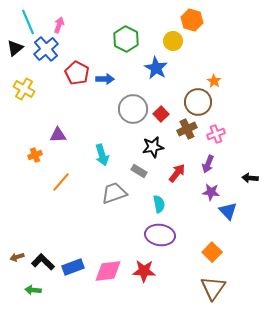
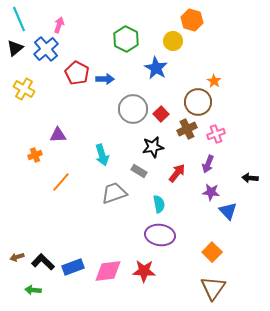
cyan line: moved 9 px left, 3 px up
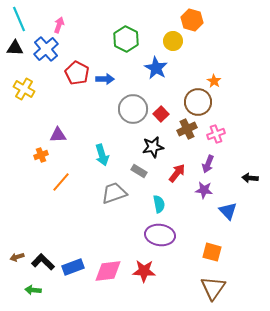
black triangle: rotated 42 degrees clockwise
orange cross: moved 6 px right
purple star: moved 7 px left, 2 px up
orange square: rotated 30 degrees counterclockwise
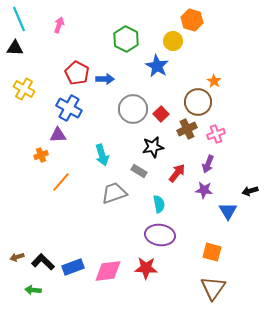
blue cross: moved 23 px right, 59 px down; rotated 20 degrees counterclockwise
blue star: moved 1 px right, 2 px up
black arrow: moved 13 px down; rotated 21 degrees counterclockwise
blue triangle: rotated 12 degrees clockwise
red star: moved 2 px right, 3 px up
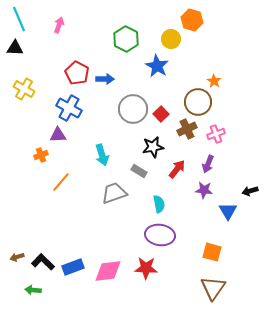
yellow circle: moved 2 px left, 2 px up
red arrow: moved 4 px up
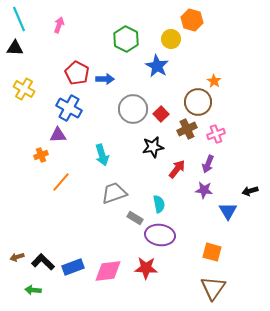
gray rectangle: moved 4 px left, 47 px down
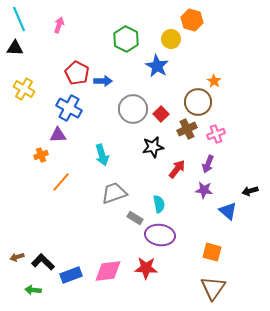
blue arrow: moved 2 px left, 2 px down
blue triangle: rotated 18 degrees counterclockwise
blue rectangle: moved 2 px left, 8 px down
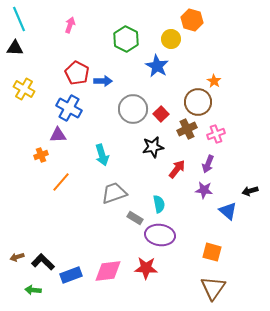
pink arrow: moved 11 px right
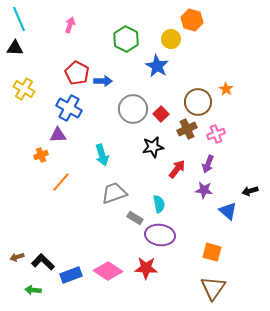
orange star: moved 12 px right, 8 px down
pink diamond: rotated 40 degrees clockwise
